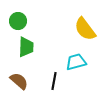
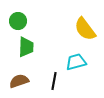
brown semicircle: rotated 60 degrees counterclockwise
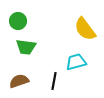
green trapezoid: rotated 95 degrees clockwise
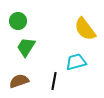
green trapezoid: rotated 115 degrees clockwise
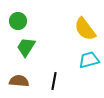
cyan trapezoid: moved 13 px right, 2 px up
brown semicircle: rotated 24 degrees clockwise
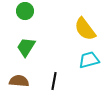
green circle: moved 7 px right, 10 px up
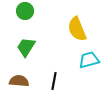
yellow semicircle: moved 8 px left; rotated 15 degrees clockwise
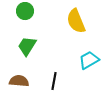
yellow semicircle: moved 1 px left, 8 px up
green trapezoid: moved 1 px right, 1 px up
cyan trapezoid: rotated 15 degrees counterclockwise
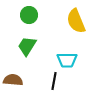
green circle: moved 4 px right, 4 px down
cyan trapezoid: moved 22 px left; rotated 150 degrees counterclockwise
brown semicircle: moved 6 px left, 1 px up
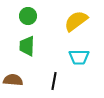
green circle: moved 1 px left, 1 px down
yellow semicircle: rotated 75 degrees clockwise
green trapezoid: rotated 30 degrees counterclockwise
cyan trapezoid: moved 12 px right, 3 px up
